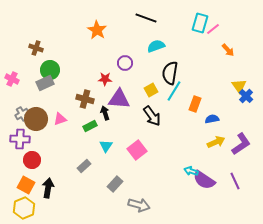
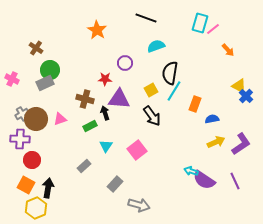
brown cross at (36, 48): rotated 16 degrees clockwise
yellow triangle at (239, 86): rotated 28 degrees counterclockwise
yellow hexagon at (24, 208): moved 12 px right
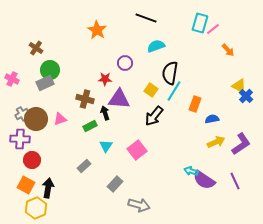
yellow square at (151, 90): rotated 24 degrees counterclockwise
black arrow at (152, 116): moved 2 px right; rotated 75 degrees clockwise
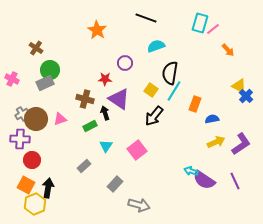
purple triangle at (119, 99): rotated 30 degrees clockwise
yellow hexagon at (36, 208): moved 1 px left, 4 px up
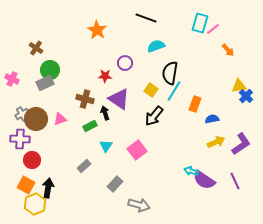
red star at (105, 79): moved 3 px up
yellow triangle at (239, 86): rotated 35 degrees counterclockwise
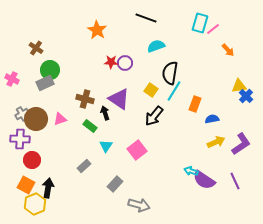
red star at (105, 76): moved 6 px right, 14 px up
green rectangle at (90, 126): rotated 64 degrees clockwise
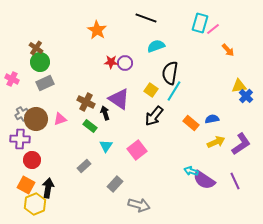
green circle at (50, 70): moved 10 px left, 8 px up
brown cross at (85, 99): moved 1 px right, 3 px down; rotated 12 degrees clockwise
orange rectangle at (195, 104): moved 4 px left, 19 px down; rotated 70 degrees counterclockwise
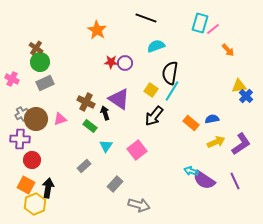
cyan line at (174, 91): moved 2 px left
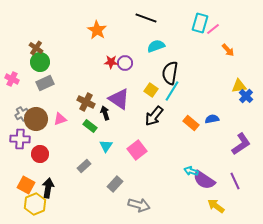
yellow arrow at (216, 142): moved 64 px down; rotated 120 degrees counterclockwise
red circle at (32, 160): moved 8 px right, 6 px up
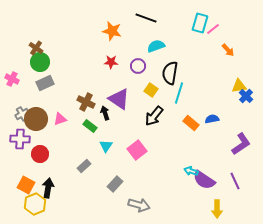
orange star at (97, 30): moved 15 px right, 1 px down; rotated 18 degrees counterclockwise
purple circle at (125, 63): moved 13 px right, 3 px down
cyan line at (172, 91): moved 7 px right, 2 px down; rotated 15 degrees counterclockwise
yellow arrow at (216, 206): moved 1 px right, 3 px down; rotated 126 degrees counterclockwise
